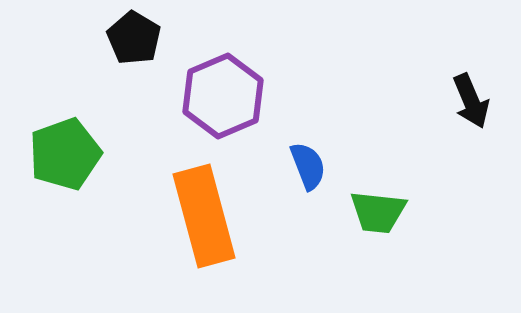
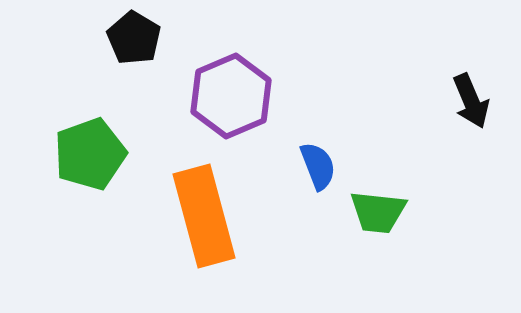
purple hexagon: moved 8 px right
green pentagon: moved 25 px right
blue semicircle: moved 10 px right
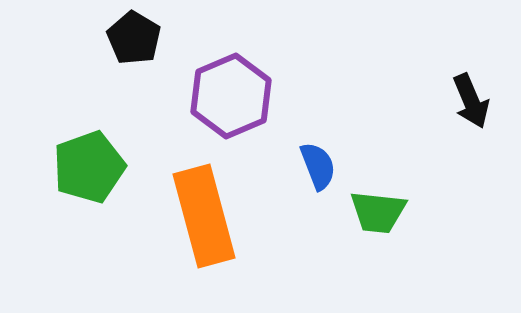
green pentagon: moved 1 px left, 13 px down
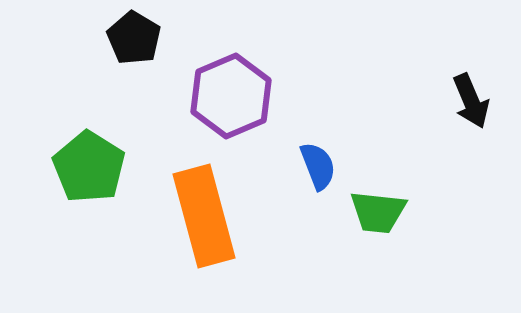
green pentagon: rotated 20 degrees counterclockwise
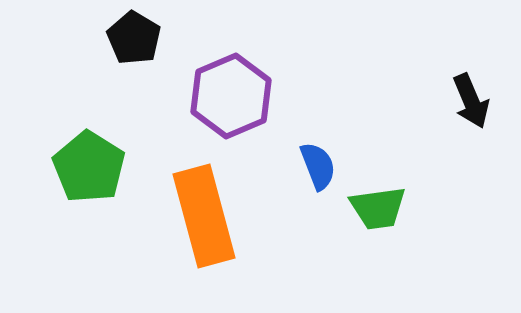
green trapezoid: moved 4 px up; rotated 14 degrees counterclockwise
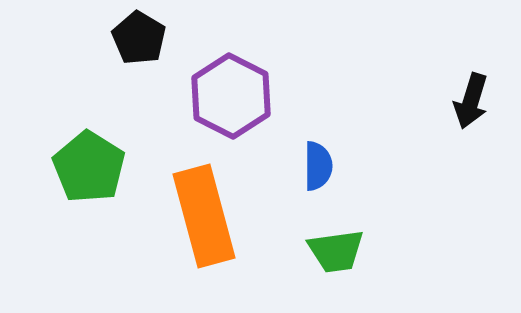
black pentagon: moved 5 px right
purple hexagon: rotated 10 degrees counterclockwise
black arrow: rotated 40 degrees clockwise
blue semicircle: rotated 21 degrees clockwise
green trapezoid: moved 42 px left, 43 px down
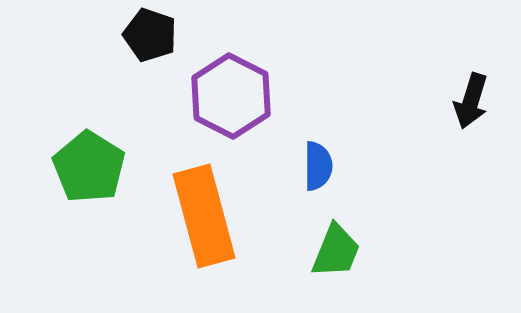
black pentagon: moved 11 px right, 3 px up; rotated 12 degrees counterclockwise
green trapezoid: rotated 60 degrees counterclockwise
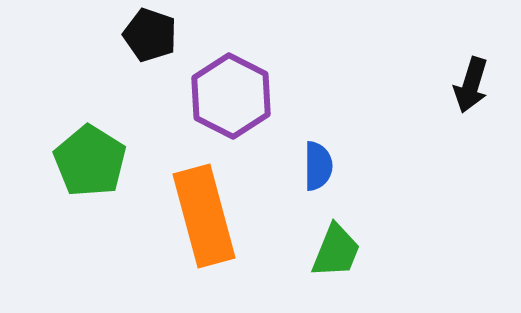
black arrow: moved 16 px up
green pentagon: moved 1 px right, 6 px up
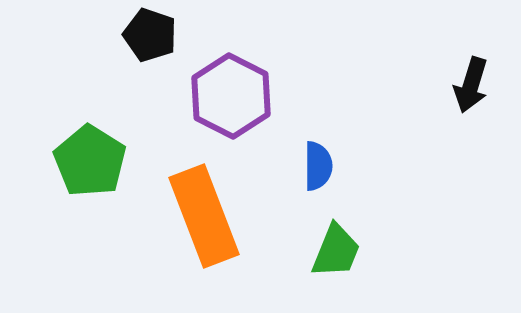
orange rectangle: rotated 6 degrees counterclockwise
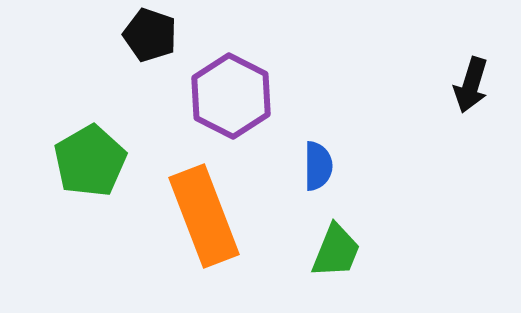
green pentagon: rotated 10 degrees clockwise
